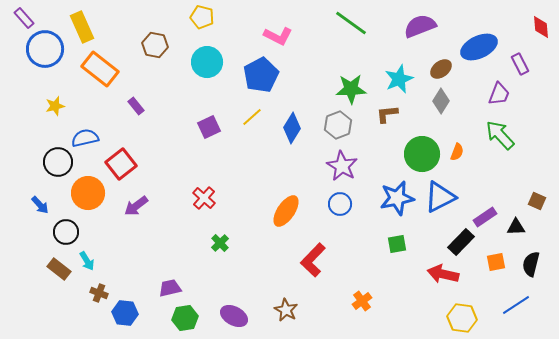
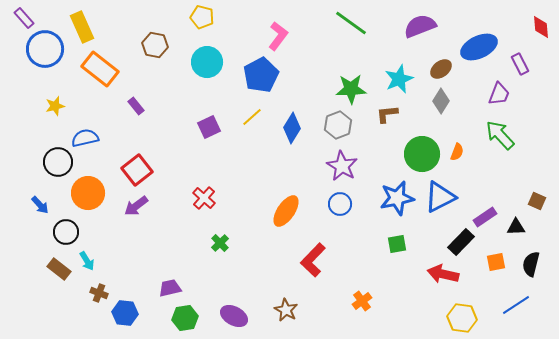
pink L-shape at (278, 36): rotated 80 degrees counterclockwise
red square at (121, 164): moved 16 px right, 6 px down
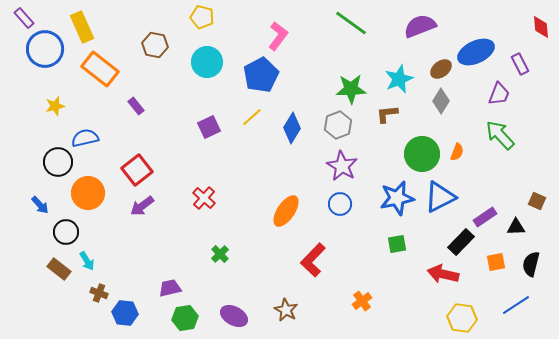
blue ellipse at (479, 47): moved 3 px left, 5 px down
purple arrow at (136, 206): moved 6 px right
green cross at (220, 243): moved 11 px down
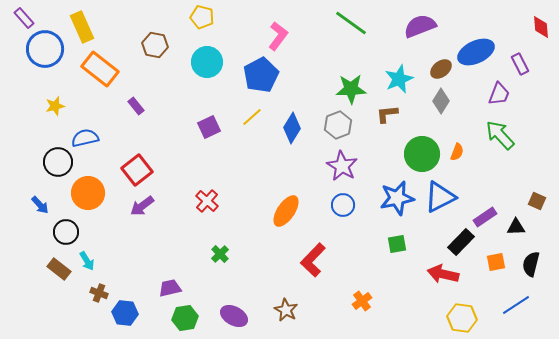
red cross at (204, 198): moved 3 px right, 3 px down
blue circle at (340, 204): moved 3 px right, 1 px down
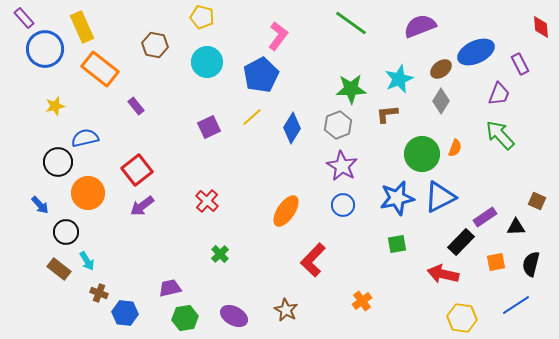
orange semicircle at (457, 152): moved 2 px left, 4 px up
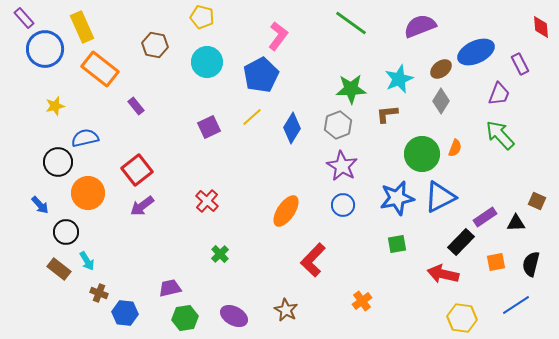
black triangle at (516, 227): moved 4 px up
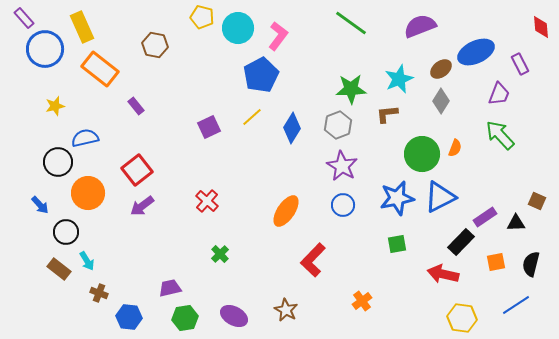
cyan circle at (207, 62): moved 31 px right, 34 px up
blue hexagon at (125, 313): moved 4 px right, 4 px down
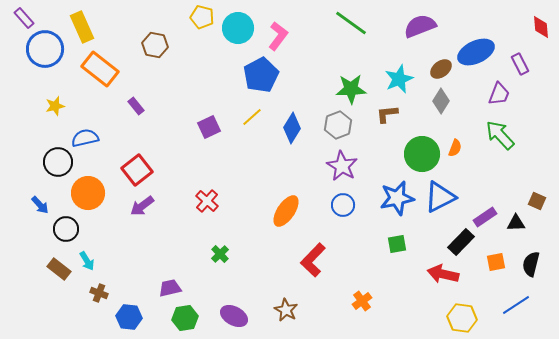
black circle at (66, 232): moved 3 px up
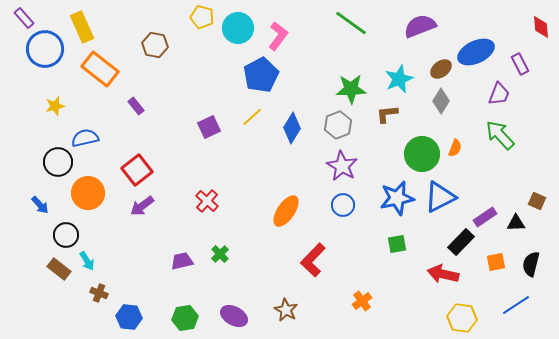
black circle at (66, 229): moved 6 px down
purple trapezoid at (170, 288): moved 12 px right, 27 px up
